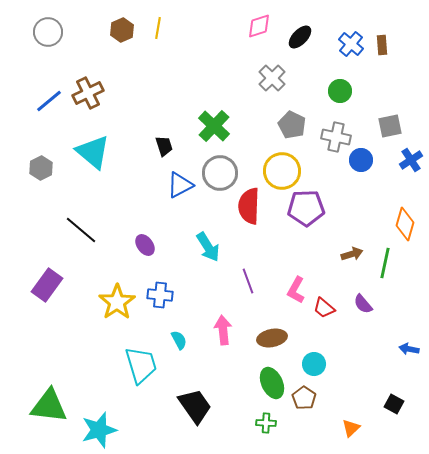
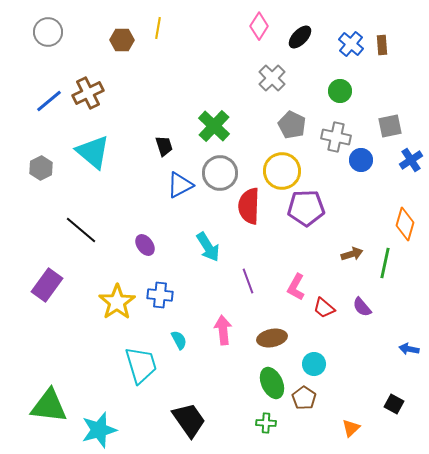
pink diamond at (259, 26): rotated 40 degrees counterclockwise
brown hexagon at (122, 30): moved 10 px down; rotated 25 degrees clockwise
pink L-shape at (296, 290): moved 3 px up
purple semicircle at (363, 304): moved 1 px left, 3 px down
black trapezoid at (195, 406): moved 6 px left, 14 px down
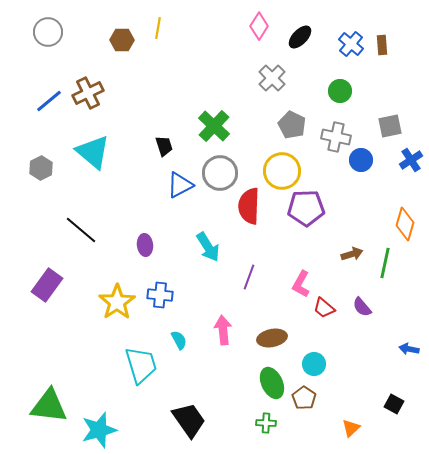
purple ellipse at (145, 245): rotated 30 degrees clockwise
purple line at (248, 281): moved 1 px right, 4 px up; rotated 40 degrees clockwise
pink L-shape at (296, 287): moved 5 px right, 3 px up
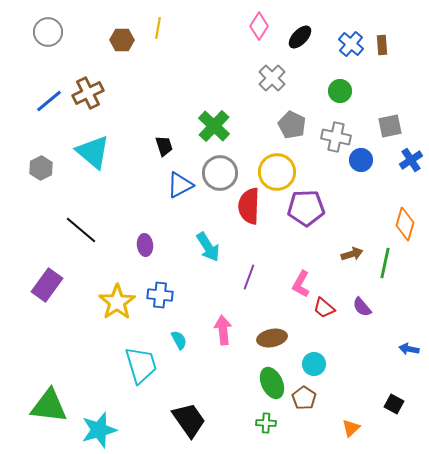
yellow circle at (282, 171): moved 5 px left, 1 px down
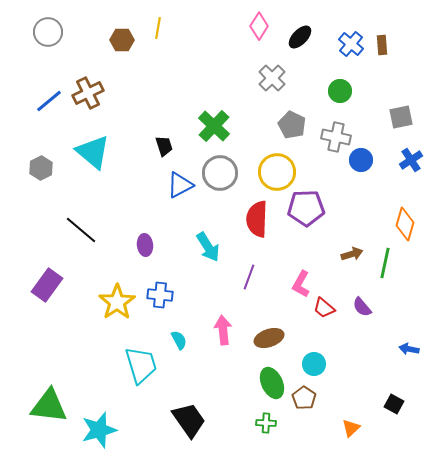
gray square at (390, 126): moved 11 px right, 9 px up
red semicircle at (249, 206): moved 8 px right, 13 px down
brown ellipse at (272, 338): moved 3 px left; rotated 8 degrees counterclockwise
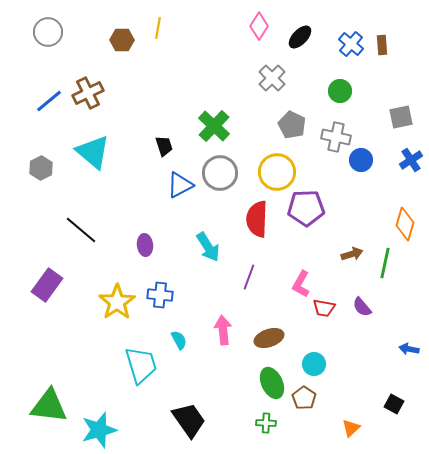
red trapezoid at (324, 308): rotated 30 degrees counterclockwise
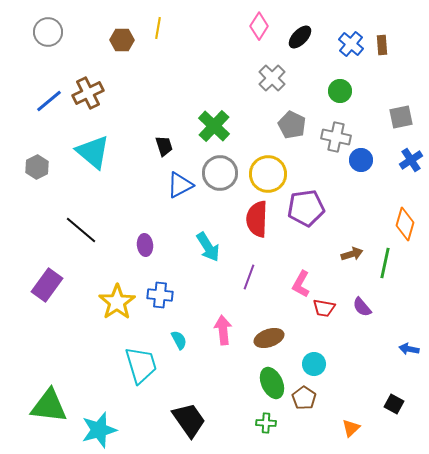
gray hexagon at (41, 168): moved 4 px left, 1 px up
yellow circle at (277, 172): moved 9 px left, 2 px down
purple pentagon at (306, 208): rotated 6 degrees counterclockwise
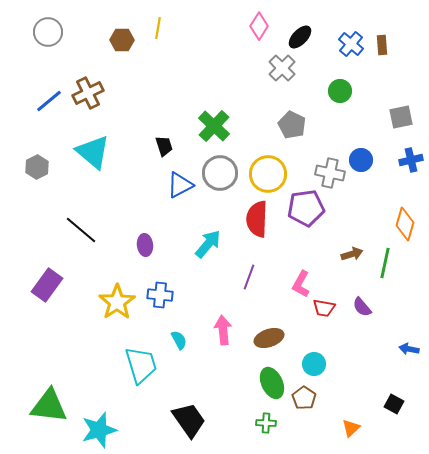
gray cross at (272, 78): moved 10 px right, 10 px up
gray cross at (336, 137): moved 6 px left, 36 px down
blue cross at (411, 160): rotated 20 degrees clockwise
cyan arrow at (208, 247): moved 3 px up; rotated 108 degrees counterclockwise
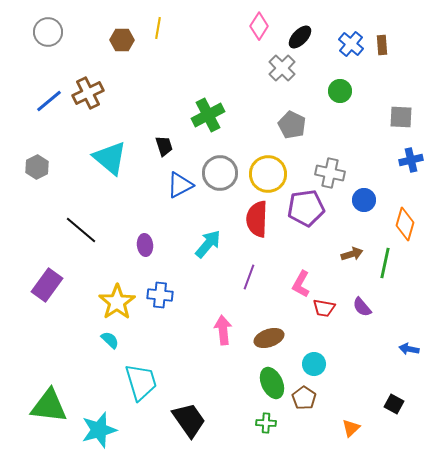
gray square at (401, 117): rotated 15 degrees clockwise
green cross at (214, 126): moved 6 px left, 11 px up; rotated 20 degrees clockwise
cyan triangle at (93, 152): moved 17 px right, 6 px down
blue circle at (361, 160): moved 3 px right, 40 px down
cyan semicircle at (179, 340): moved 69 px left; rotated 18 degrees counterclockwise
cyan trapezoid at (141, 365): moved 17 px down
